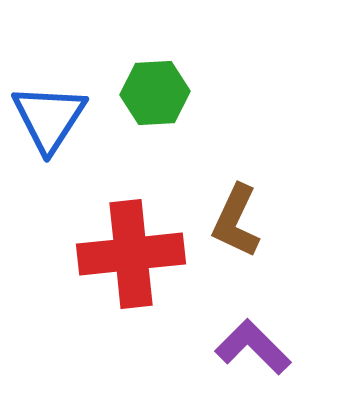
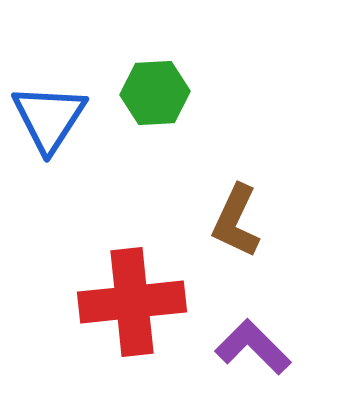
red cross: moved 1 px right, 48 px down
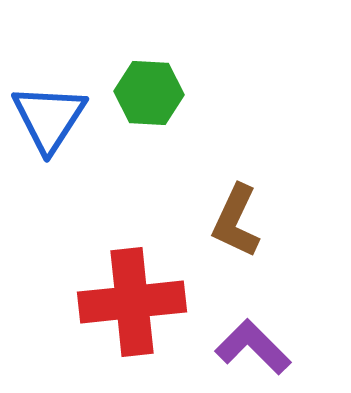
green hexagon: moved 6 px left; rotated 6 degrees clockwise
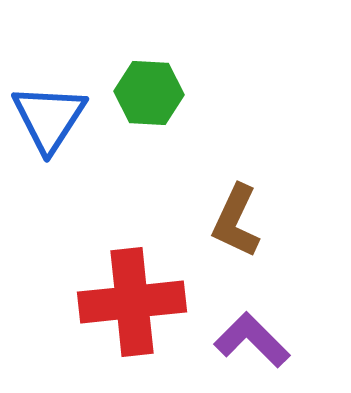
purple L-shape: moved 1 px left, 7 px up
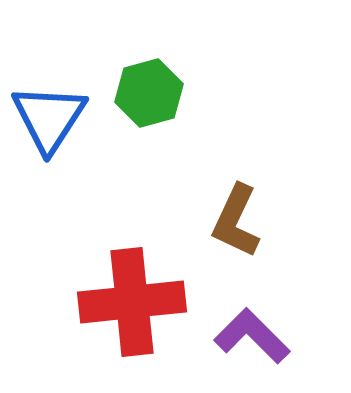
green hexagon: rotated 18 degrees counterclockwise
purple L-shape: moved 4 px up
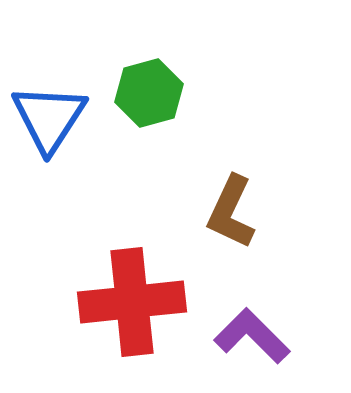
brown L-shape: moved 5 px left, 9 px up
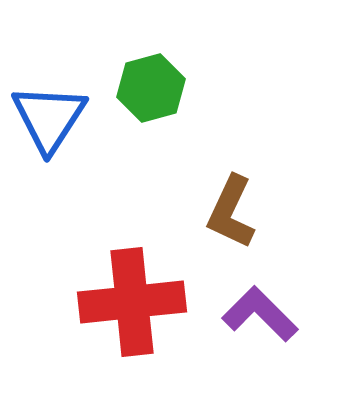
green hexagon: moved 2 px right, 5 px up
purple L-shape: moved 8 px right, 22 px up
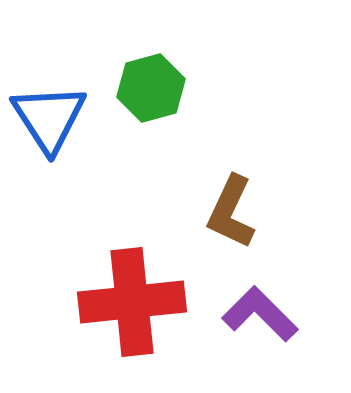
blue triangle: rotated 6 degrees counterclockwise
